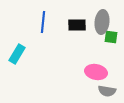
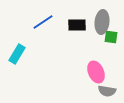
blue line: rotated 50 degrees clockwise
pink ellipse: rotated 55 degrees clockwise
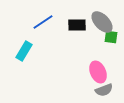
gray ellipse: rotated 50 degrees counterclockwise
cyan rectangle: moved 7 px right, 3 px up
pink ellipse: moved 2 px right
gray semicircle: moved 3 px left, 1 px up; rotated 30 degrees counterclockwise
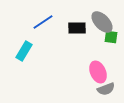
black rectangle: moved 3 px down
gray semicircle: moved 2 px right, 1 px up
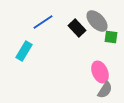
gray ellipse: moved 5 px left, 1 px up
black rectangle: rotated 48 degrees clockwise
pink ellipse: moved 2 px right
gray semicircle: moved 1 px left, 1 px down; rotated 36 degrees counterclockwise
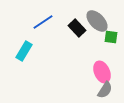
pink ellipse: moved 2 px right
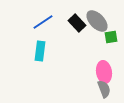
black rectangle: moved 5 px up
green square: rotated 16 degrees counterclockwise
cyan rectangle: moved 16 px right; rotated 24 degrees counterclockwise
pink ellipse: moved 2 px right; rotated 15 degrees clockwise
gray semicircle: moved 1 px left, 1 px up; rotated 54 degrees counterclockwise
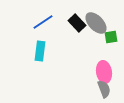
gray ellipse: moved 1 px left, 2 px down
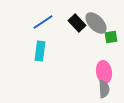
gray semicircle: rotated 18 degrees clockwise
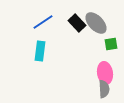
green square: moved 7 px down
pink ellipse: moved 1 px right, 1 px down
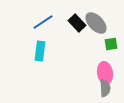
gray semicircle: moved 1 px right, 1 px up
